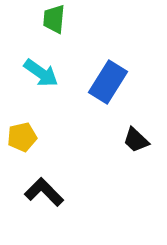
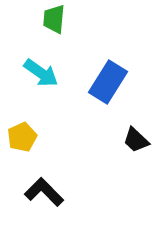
yellow pentagon: rotated 12 degrees counterclockwise
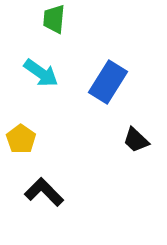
yellow pentagon: moved 1 px left, 2 px down; rotated 12 degrees counterclockwise
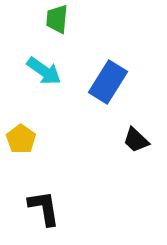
green trapezoid: moved 3 px right
cyan arrow: moved 3 px right, 2 px up
black L-shape: moved 16 px down; rotated 36 degrees clockwise
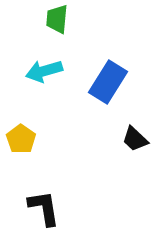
cyan arrow: rotated 129 degrees clockwise
black trapezoid: moved 1 px left, 1 px up
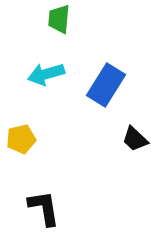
green trapezoid: moved 2 px right
cyan arrow: moved 2 px right, 3 px down
blue rectangle: moved 2 px left, 3 px down
yellow pentagon: rotated 24 degrees clockwise
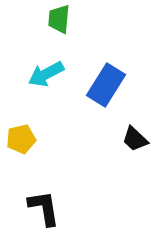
cyan arrow: rotated 12 degrees counterclockwise
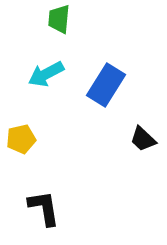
black trapezoid: moved 8 px right
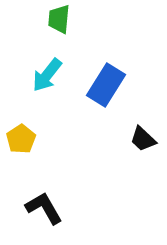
cyan arrow: moved 1 px right, 1 px down; rotated 24 degrees counterclockwise
yellow pentagon: rotated 20 degrees counterclockwise
black L-shape: rotated 21 degrees counterclockwise
